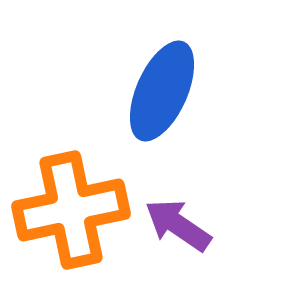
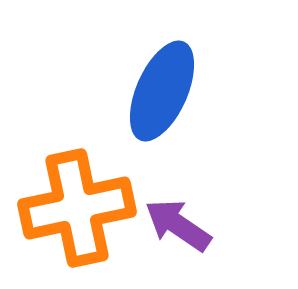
orange cross: moved 6 px right, 2 px up
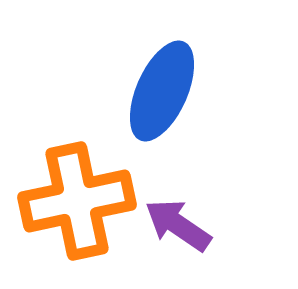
orange cross: moved 7 px up
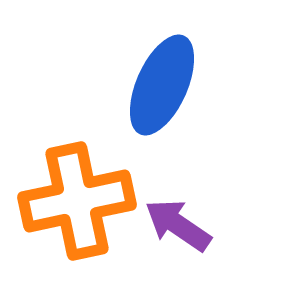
blue ellipse: moved 6 px up
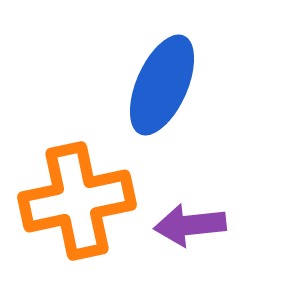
purple arrow: moved 12 px right; rotated 40 degrees counterclockwise
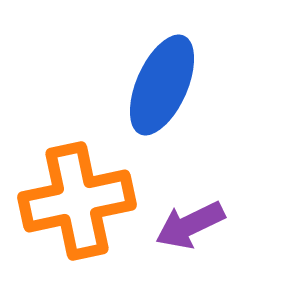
purple arrow: rotated 20 degrees counterclockwise
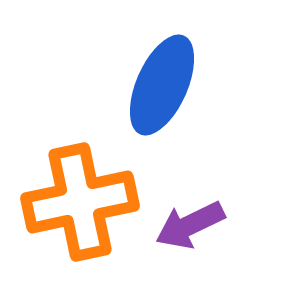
orange cross: moved 3 px right, 1 px down
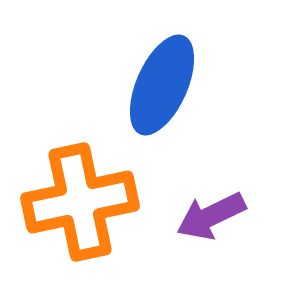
purple arrow: moved 21 px right, 9 px up
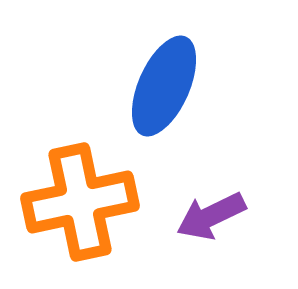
blue ellipse: moved 2 px right, 1 px down
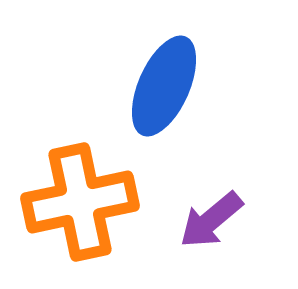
purple arrow: moved 4 px down; rotated 14 degrees counterclockwise
